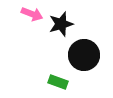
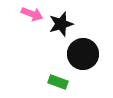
black circle: moved 1 px left, 1 px up
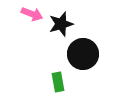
green rectangle: rotated 60 degrees clockwise
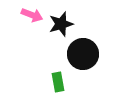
pink arrow: moved 1 px down
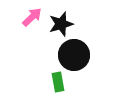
pink arrow: moved 2 px down; rotated 65 degrees counterclockwise
black circle: moved 9 px left, 1 px down
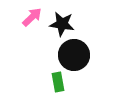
black star: moved 1 px right; rotated 25 degrees clockwise
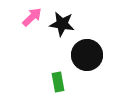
black circle: moved 13 px right
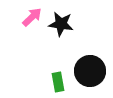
black star: moved 1 px left
black circle: moved 3 px right, 16 px down
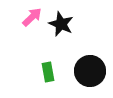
black star: rotated 15 degrees clockwise
green rectangle: moved 10 px left, 10 px up
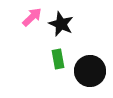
green rectangle: moved 10 px right, 13 px up
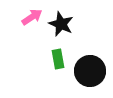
pink arrow: rotated 10 degrees clockwise
